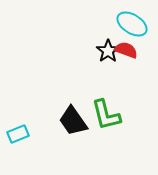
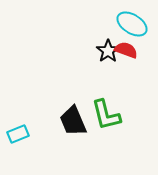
black trapezoid: rotated 12 degrees clockwise
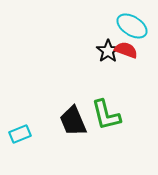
cyan ellipse: moved 2 px down
cyan rectangle: moved 2 px right
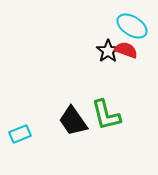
black trapezoid: rotated 12 degrees counterclockwise
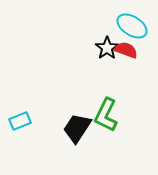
black star: moved 1 px left, 3 px up
green L-shape: rotated 40 degrees clockwise
black trapezoid: moved 4 px right, 7 px down; rotated 68 degrees clockwise
cyan rectangle: moved 13 px up
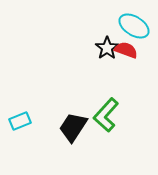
cyan ellipse: moved 2 px right
green L-shape: rotated 16 degrees clockwise
black trapezoid: moved 4 px left, 1 px up
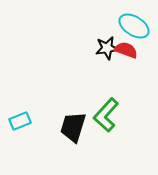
black star: rotated 25 degrees clockwise
black trapezoid: rotated 16 degrees counterclockwise
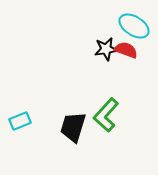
black star: moved 1 px left, 1 px down
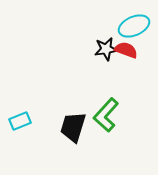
cyan ellipse: rotated 56 degrees counterclockwise
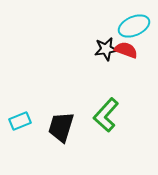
black trapezoid: moved 12 px left
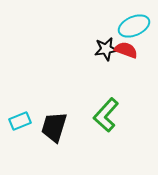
black trapezoid: moved 7 px left
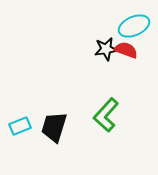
cyan rectangle: moved 5 px down
